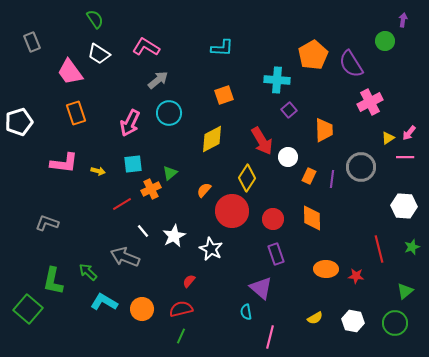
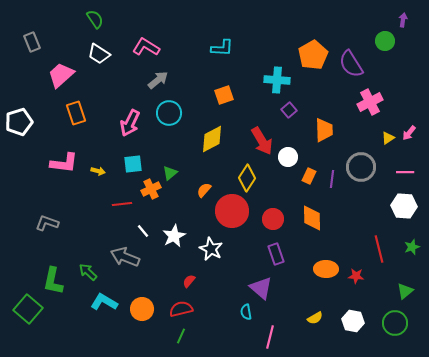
pink trapezoid at (70, 72): moved 9 px left, 3 px down; rotated 84 degrees clockwise
pink line at (405, 157): moved 15 px down
red line at (122, 204): rotated 24 degrees clockwise
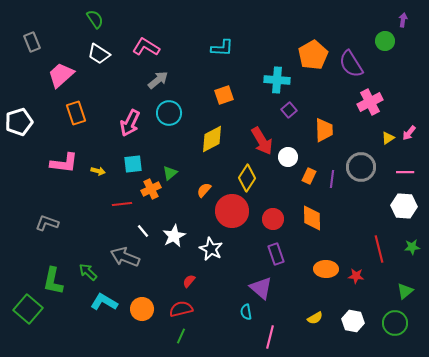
green star at (412, 247): rotated 14 degrees clockwise
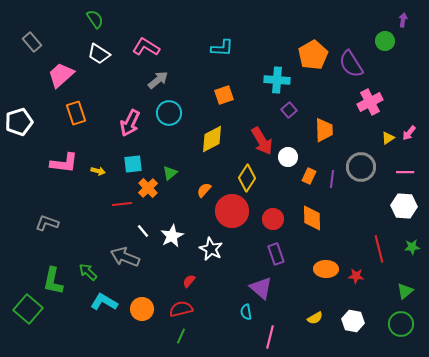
gray rectangle at (32, 42): rotated 18 degrees counterclockwise
orange cross at (151, 189): moved 3 px left, 1 px up; rotated 18 degrees counterclockwise
white star at (174, 236): moved 2 px left
green circle at (395, 323): moved 6 px right, 1 px down
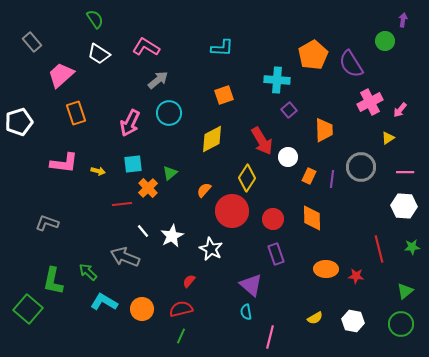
pink arrow at (409, 133): moved 9 px left, 23 px up
purple triangle at (261, 288): moved 10 px left, 3 px up
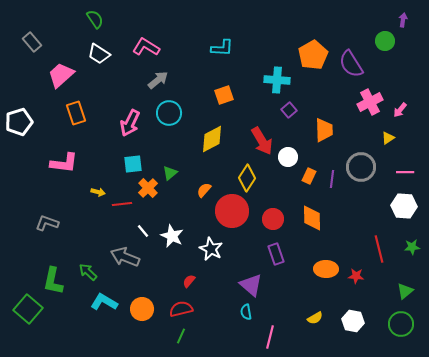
yellow arrow at (98, 171): moved 21 px down
white star at (172, 236): rotated 20 degrees counterclockwise
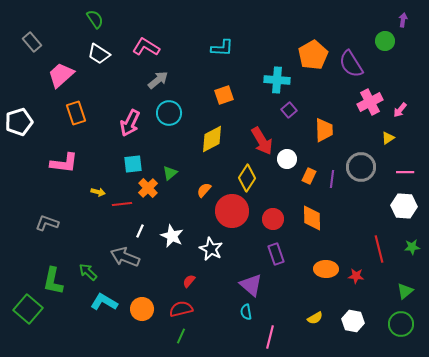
white circle at (288, 157): moved 1 px left, 2 px down
white line at (143, 231): moved 3 px left; rotated 64 degrees clockwise
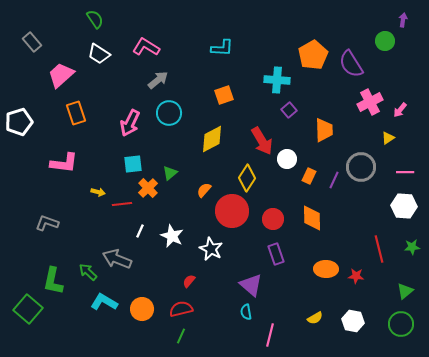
purple line at (332, 179): moved 2 px right, 1 px down; rotated 18 degrees clockwise
gray arrow at (125, 257): moved 8 px left, 2 px down
pink line at (270, 337): moved 2 px up
